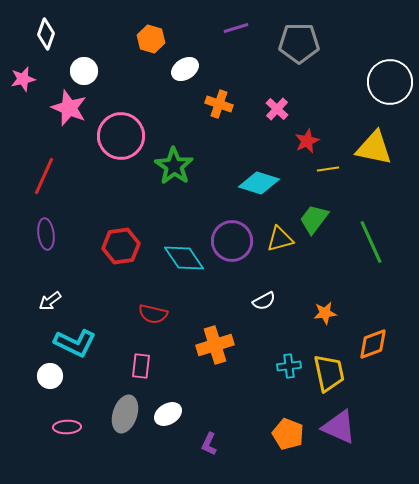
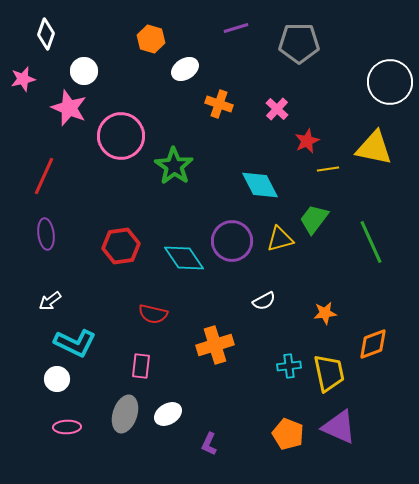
cyan diamond at (259, 183): moved 1 px right, 2 px down; rotated 45 degrees clockwise
white circle at (50, 376): moved 7 px right, 3 px down
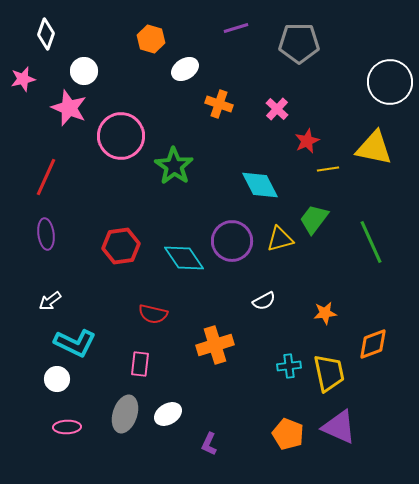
red line at (44, 176): moved 2 px right, 1 px down
pink rectangle at (141, 366): moved 1 px left, 2 px up
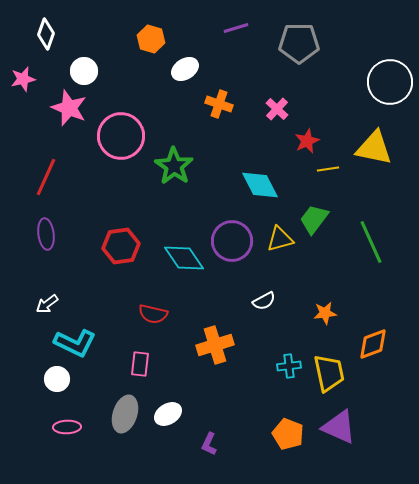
white arrow at (50, 301): moved 3 px left, 3 px down
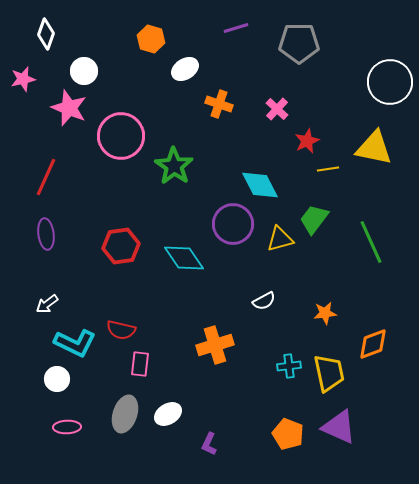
purple circle at (232, 241): moved 1 px right, 17 px up
red semicircle at (153, 314): moved 32 px left, 16 px down
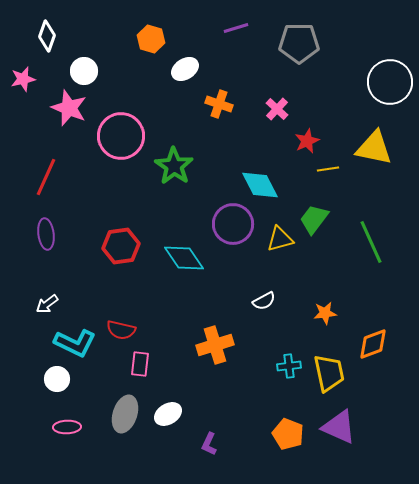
white diamond at (46, 34): moved 1 px right, 2 px down
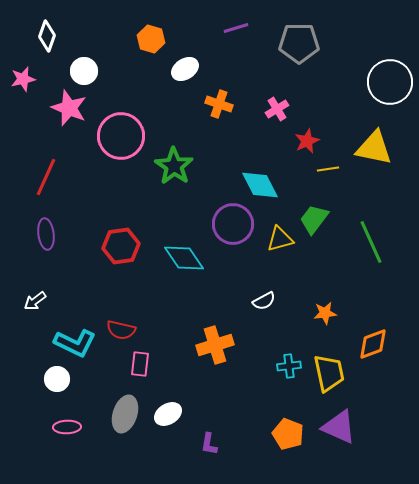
pink cross at (277, 109): rotated 15 degrees clockwise
white arrow at (47, 304): moved 12 px left, 3 px up
purple L-shape at (209, 444): rotated 15 degrees counterclockwise
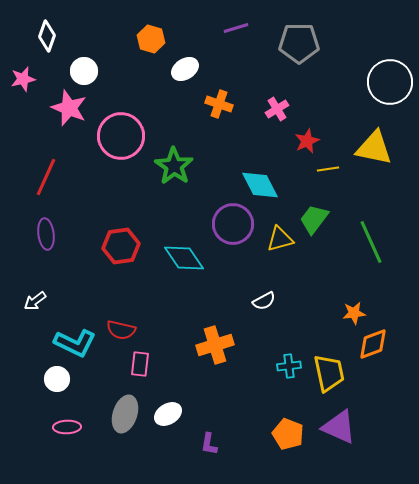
orange star at (325, 313): moved 29 px right
